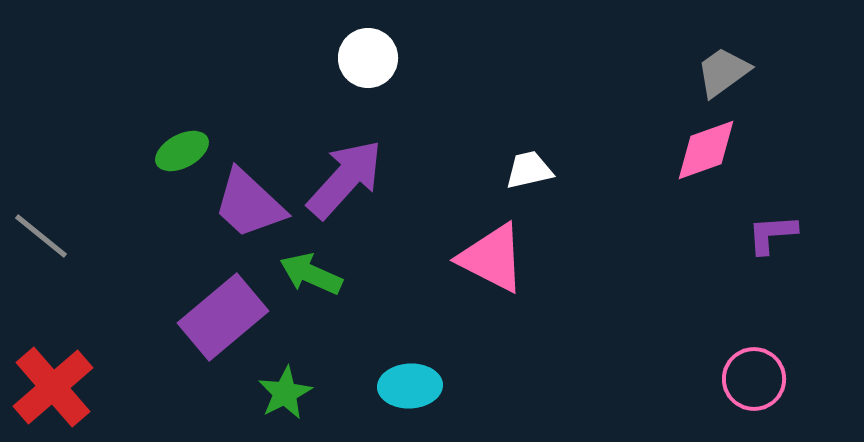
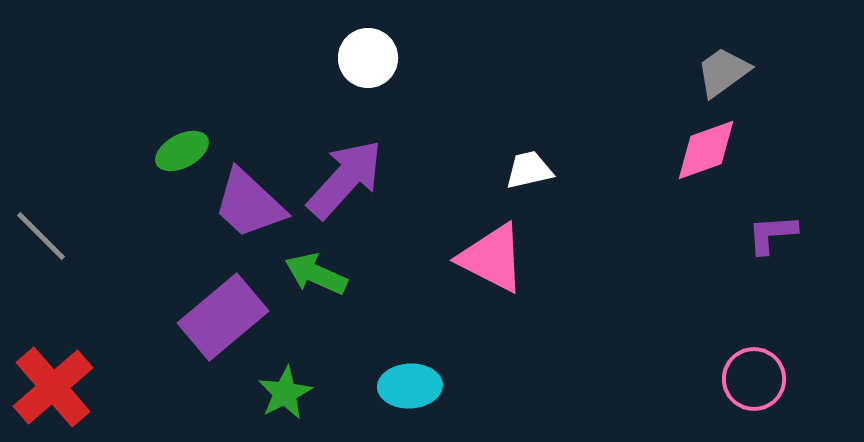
gray line: rotated 6 degrees clockwise
green arrow: moved 5 px right
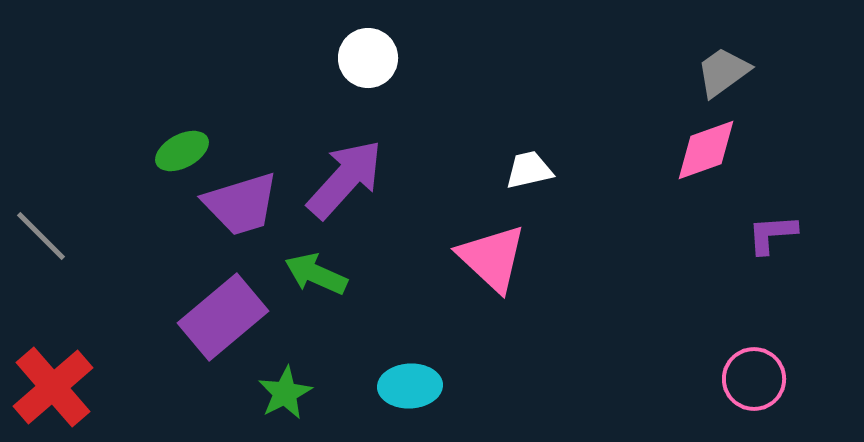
purple trapezoid: moved 8 px left; rotated 60 degrees counterclockwise
pink triangle: rotated 16 degrees clockwise
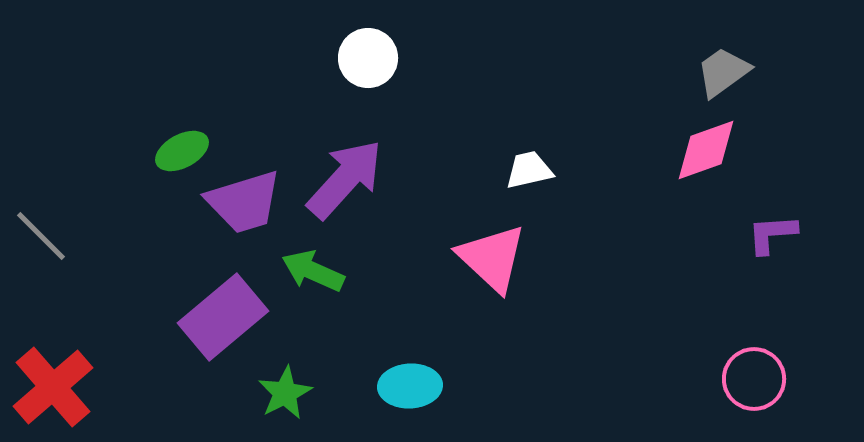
purple trapezoid: moved 3 px right, 2 px up
green arrow: moved 3 px left, 3 px up
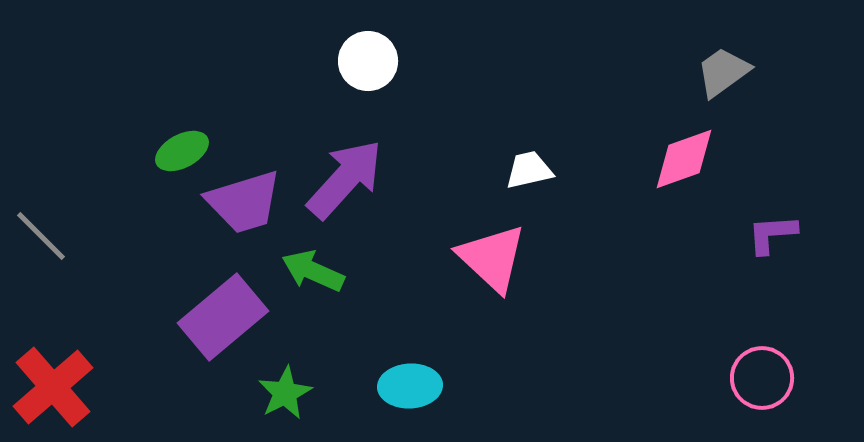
white circle: moved 3 px down
pink diamond: moved 22 px left, 9 px down
pink circle: moved 8 px right, 1 px up
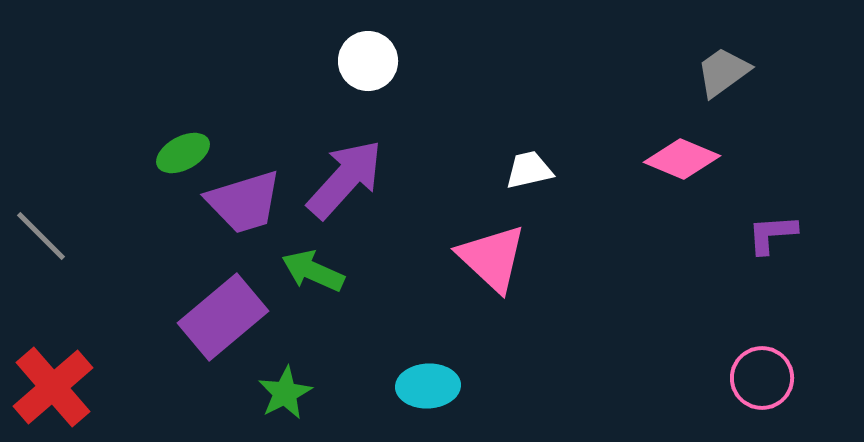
green ellipse: moved 1 px right, 2 px down
pink diamond: moved 2 px left; rotated 42 degrees clockwise
cyan ellipse: moved 18 px right
